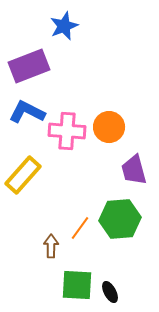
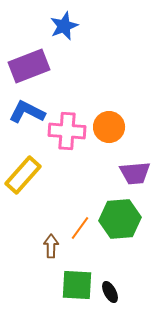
purple trapezoid: moved 1 px right, 3 px down; rotated 80 degrees counterclockwise
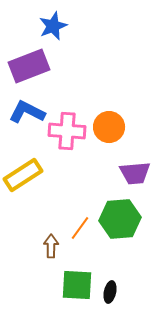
blue star: moved 11 px left
yellow rectangle: rotated 15 degrees clockwise
black ellipse: rotated 40 degrees clockwise
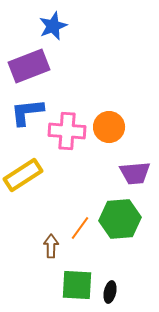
blue L-shape: rotated 33 degrees counterclockwise
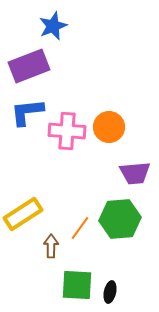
yellow rectangle: moved 39 px down
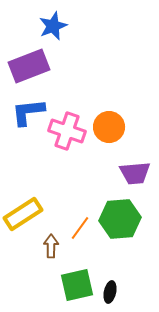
blue L-shape: moved 1 px right
pink cross: rotated 15 degrees clockwise
green square: rotated 16 degrees counterclockwise
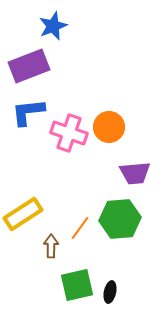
pink cross: moved 2 px right, 2 px down
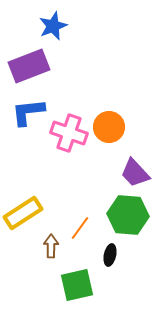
purple trapezoid: rotated 52 degrees clockwise
yellow rectangle: moved 1 px up
green hexagon: moved 8 px right, 4 px up; rotated 9 degrees clockwise
black ellipse: moved 37 px up
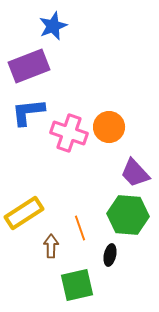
yellow rectangle: moved 1 px right
orange line: rotated 55 degrees counterclockwise
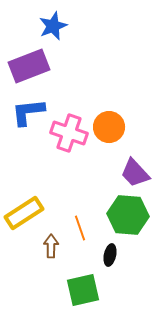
green square: moved 6 px right, 5 px down
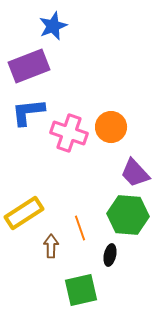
orange circle: moved 2 px right
green square: moved 2 px left
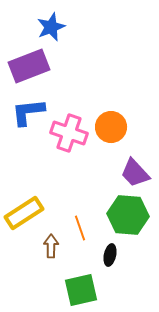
blue star: moved 2 px left, 1 px down
